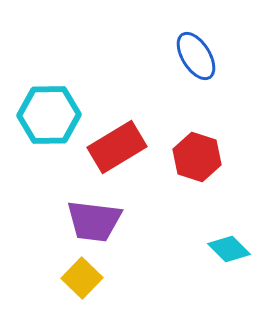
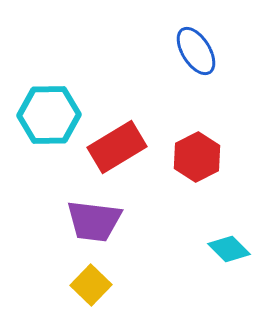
blue ellipse: moved 5 px up
red hexagon: rotated 15 degrees clockwise
yellow square: moved 9 px right, 7 px down
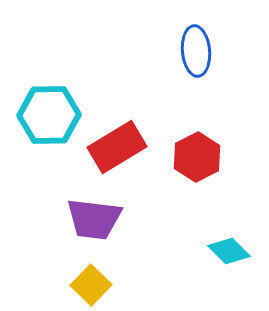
blue ellipse: rotated 27 degrees clockwise
purple trapezoid: moved 2 px up
cyan diamond: moved 2 px down
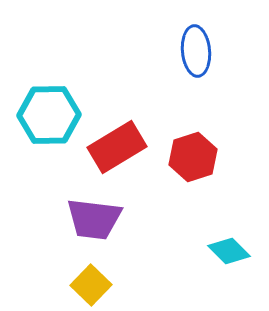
red hexagon: moved 4 px left; rotated 9 degrees clockwise
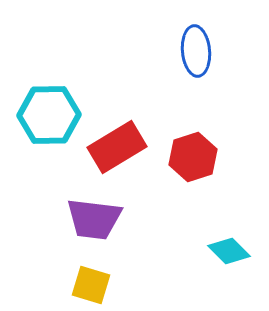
yellow square: rotated 27 degrees counterclockwise
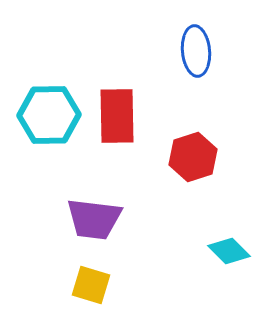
red rectangle: moved 31 px up; rotated 60 degrees counterclockwise
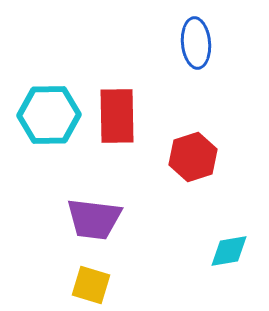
blue ellipse: moved 8 px up
cyan diamond: rotated 54 degrees counterclockwise
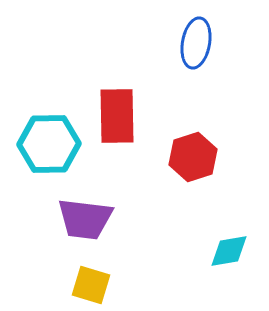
blue ellipse: rotated 15 degrees clockwise
cyan hexagon: moved 29 px down
purple trapezoid: moved 9 px left
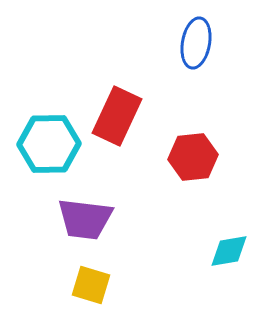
red rectangle: rotated 26 degrees clockwise
red hexagon: rotated 12 degrees clockwise
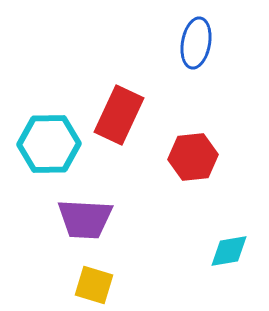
red rectangle: moved 2 px right, 1 px up
purple trapezoid: rotated 4 degrees counterclockwise
yellow square: moved 3 px right
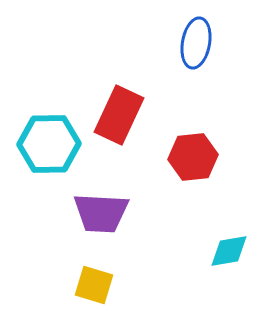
purple trapezoid: moved 16 px right, 6 px up
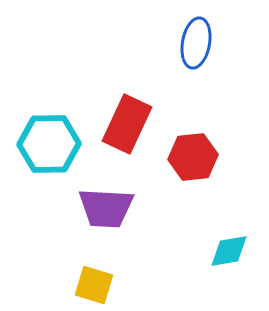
red rectangle: moved 8 px right, 9 px down
purple trapezoid: moved 5 px right, 5 px up
